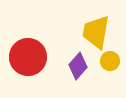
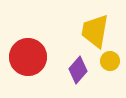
yellow trapezoid: moved 1 px left, 1 px up
purple diamond: moved 4 px down
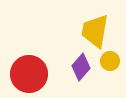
red circle: moved 1 px right, 17 px down
purple diamond: moved 3 px right, 3 px up
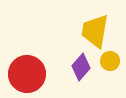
red circle: moved 2 px left
